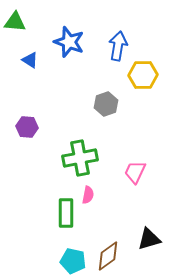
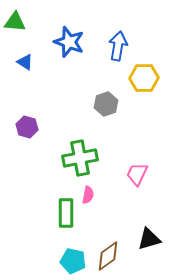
blue triangle: moved 5 px left, 2 px down
yellow hexagon: moved 1 px right, 3 px down
purple hexagon: rotated 10 degrees clockwise
pink trapezoid: moved 2 px right, 2 px down
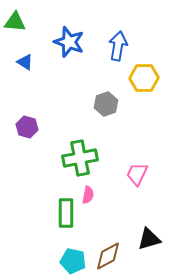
brown diamond: rotated 8 degrees clockwise
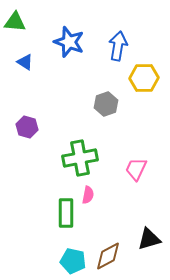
pink trapezoid: moved 1 px left, 5 px up
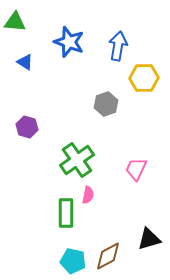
green cross: moved 3 px left, 2 px down; rotated 24 degrees counterclockwise
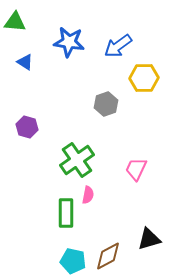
blue star: rotated 12 degrees counterclockwise
blue arrow: rotated 136 degrees counterclockwise
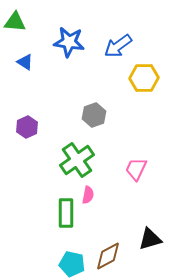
gray hexagon: moved 12 px left, 11 px down
purple hexagon: rotated 20 degrees clockwise
black triangle: moved 1 px right
cyan pentagon: moved 1 px left, 3 px down
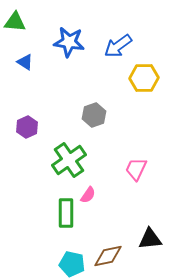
green cross: moved 8 px left
pink semicircle: rotated 24 degrees clockwise
black triangle: rotated 10 degrees clockwise
brown diamond: rotated 16 degrees clockwise
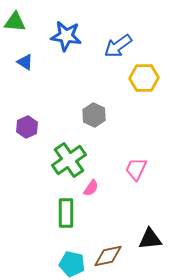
blue star: moved 3 px left, 6 px up
gray hexagon: rotated 15 degrees counterclockwise
pink semicircle: moved 3 px right, 7 px up
